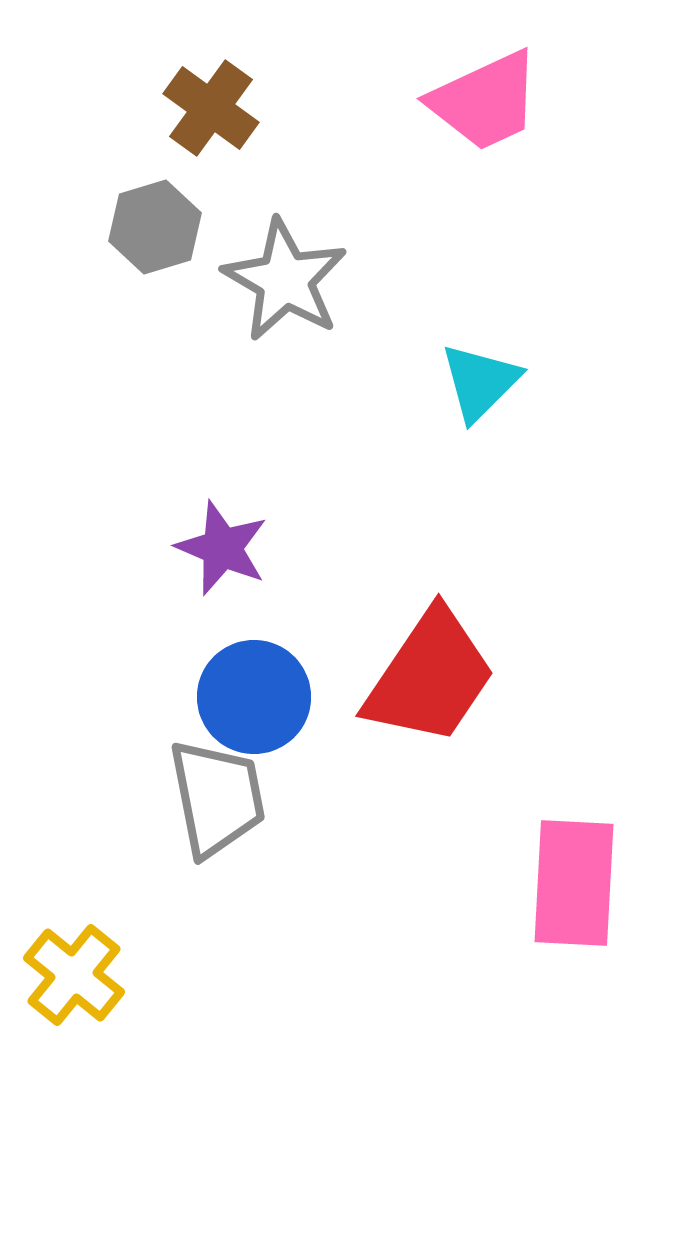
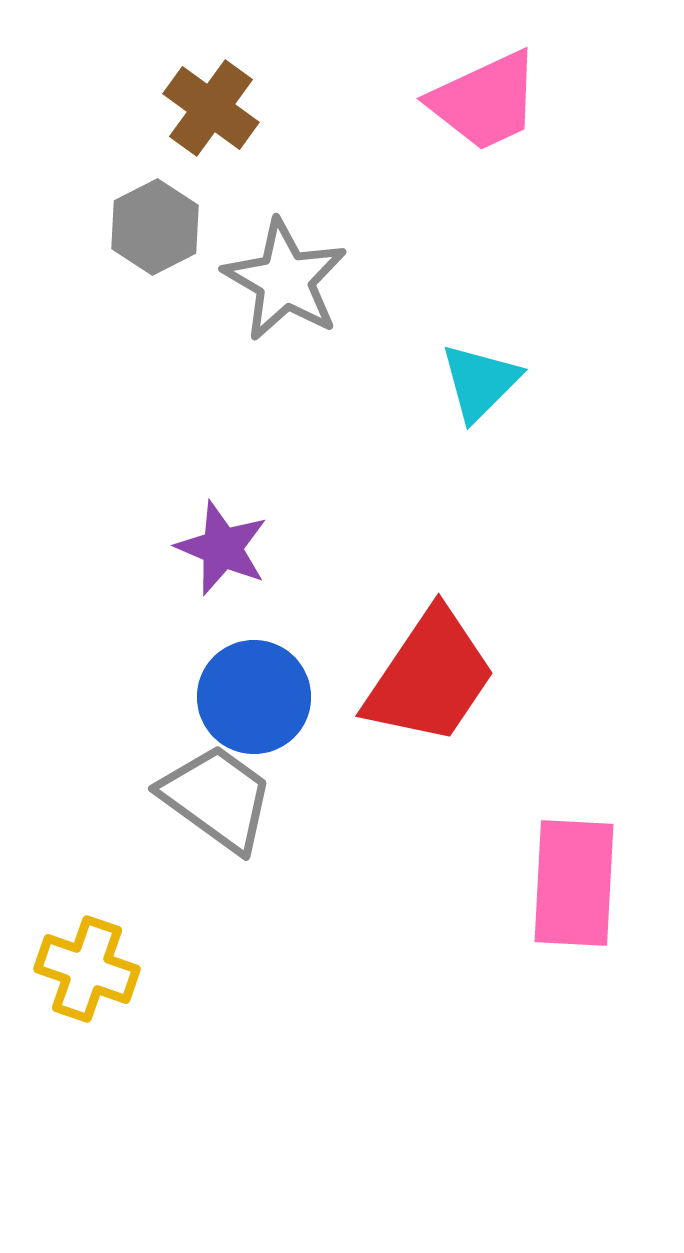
gray hexagon: rotated 10 degrees counterclockwise
gray trapezoid: rotated 43 degrees counterclockwise
yellow cross: moved 13 px right, 6 px up; rotated 20 degrees counterclockwise
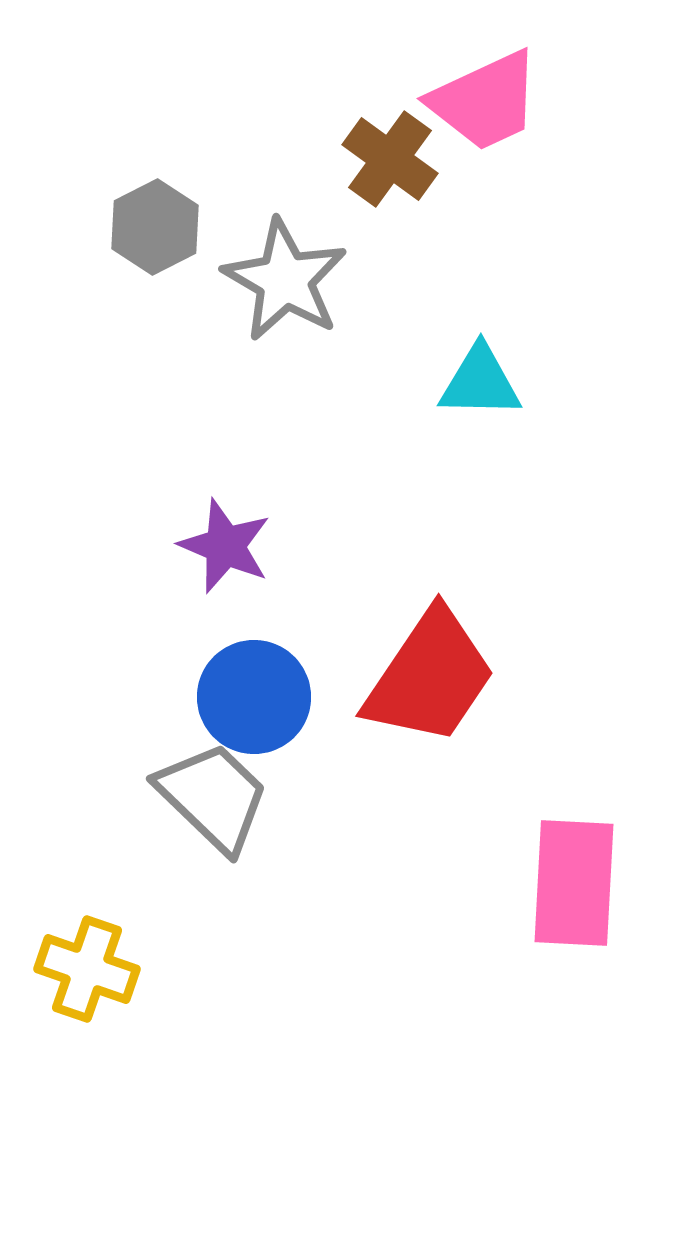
brown cross: moved 179 px right, 51 px down
cyan triangle: rotated 46 degrees clockwise
purple star: moved 3 px right, 2 px up
gray trapezoid: moved 4 px left, 1 px up; rotated 8 degrees clockwise
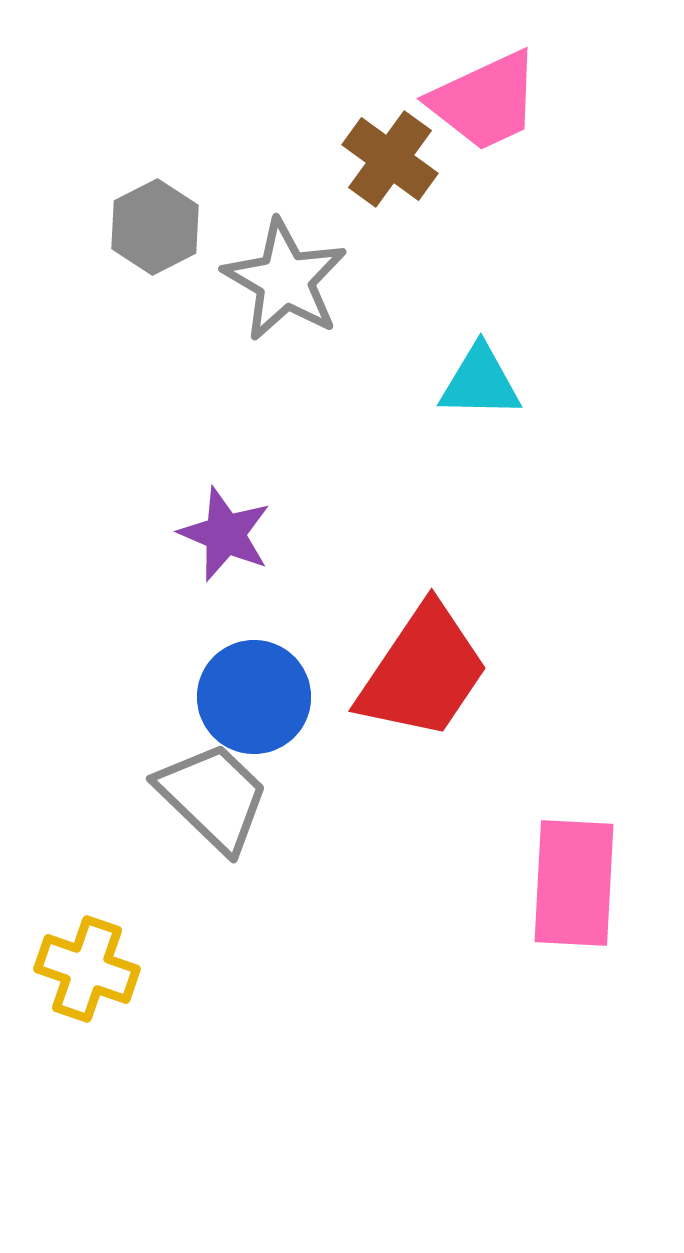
purple star: moved 12 px up
red trapezoid: moved 7 px left, 5 px up
